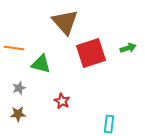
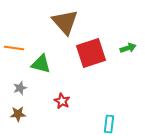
gray star: moved 1 px right
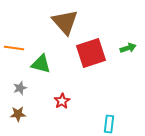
red star: rotated 14 degrees clockwise
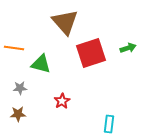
gray star: rotated 16 degrees clockwise
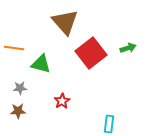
red square: rotated 20 degrees counterclockwise
brown star: moved 3 px up
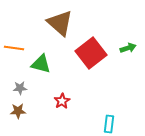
brown triangle: moved 5 px left, 1 px down; rotated 8 degrees counterclockwise
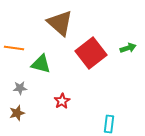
brown star: moved 1 px left, 2 px down; rotated 14 degrees counterclockwise
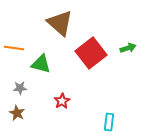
brown star: rotated 28 degrees counterclockwise
cyan rectangle: moved 2 px up
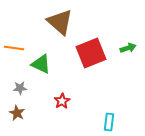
brown triangle: moved 1 px up
red square: rotated 16 degrees clockwise
green triangle: rotated 10 degrees clockwise
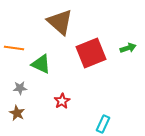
cyan rectangle: moved 6 px left, 2 px down; rotated 18 degrees clockwise
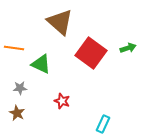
red square: rotated 32 degrees counterclockwise
red star: rotated 21 degrees counterclockwise
